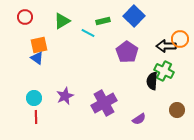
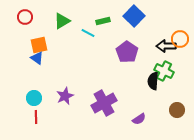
black semicircle: moved 1 px right
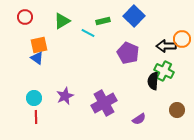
orange circle: moved 2 px right
purple pentagon: moved 1 px right, 1 px down; rotated 10 degrees counterclockwise
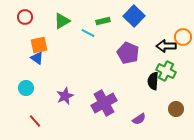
orange circle: moved 1 px right, 2 px up
green cross: moved 2 px right
cyan circle: moved 8 px left, 10 px up
brown circle: moved 1 px left, 1 px up
red line: moved 1 px left, 4 px down; rotated 40 degrees counterclockwise
